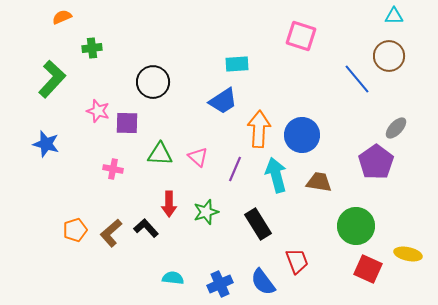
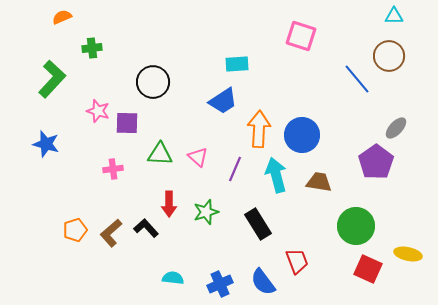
pink cross: rotated 18 degrees counterclockwise
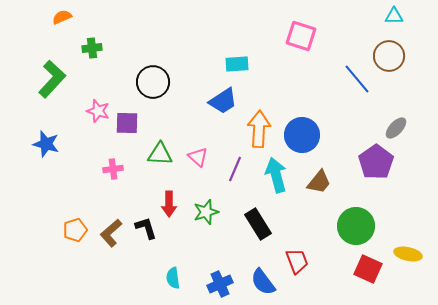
brown trapezoid: rotated 120 degrees clockwise
black L-shape: rotated 25 degrees clockwise
cyan semicircle: rotated 105 degrees counterclockwise
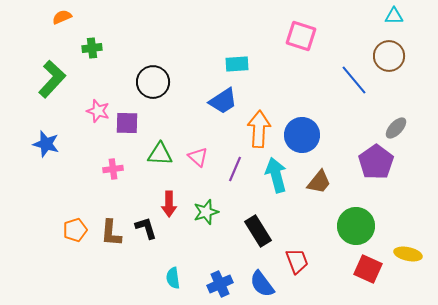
blue line: moved 3 px left, 1 px down
black rectangle: moved 7 px down
brown L-shape: rotated 44 degrees counterclockwise
blue semicircle: moved 1 px left, 2 px down
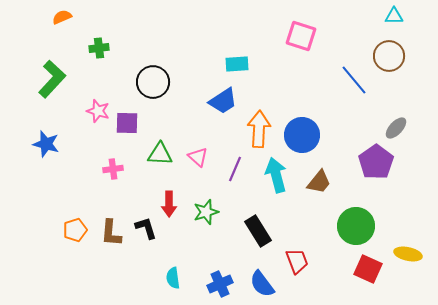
green cross: moved 7 px right
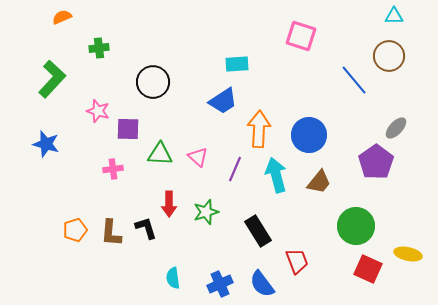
purple square: moved 1 px right, 6 px down
blue circle: moved 7 px right
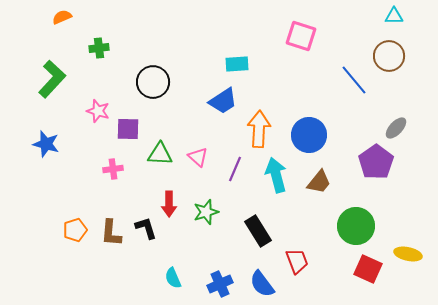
cyan semicircle: rotated 15 degrees counterclockwise
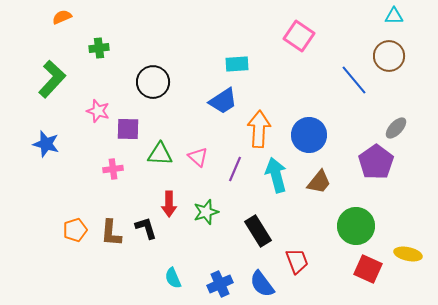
pink square: moved 2 px left; rotated 16 degrees clockwise
